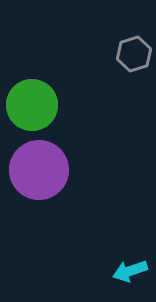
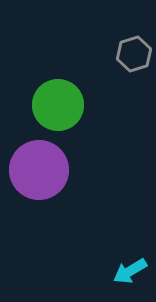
green circle: moved 26 px right
cyan arrow: rotated 12 degrees counterclockwise
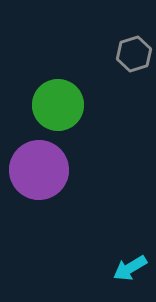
cyan arrow: moved 3 px up
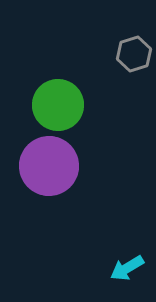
purple circle: moved 10 px right, 4 px up
cyan arrow: moved 3 px left
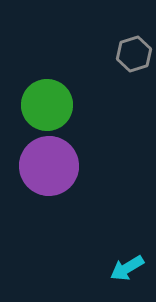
green circle: moved 11 px left
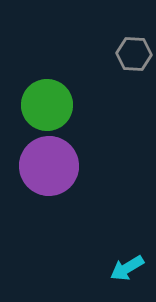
gray hexagon: rotated 20 degrees clockwise
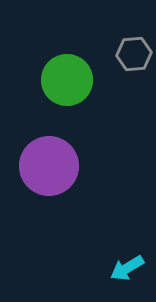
gray hexagon: rotated 8 degrees counterclockwise
green circle: moved 20 px right, 25 px up
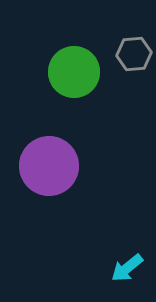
green circle: moved 7 px right, 8 px up
cyan arrow: rotated 8 degrees counterclockwise
